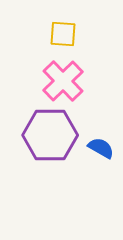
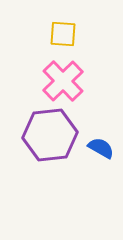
purple hexagon: rotated 6 degrees counterclockwise
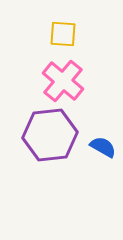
pink cross: rotated 6 degrees counterclockwise
blue semicircle: moved 2 px right, 1 px up
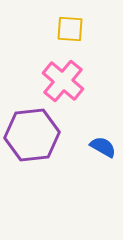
yellow square: moved 7 px right, 5 px up
purple hexagon: moved 18 px left
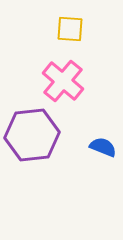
blue semicircle: rotated 8 degrees counterclockwise
